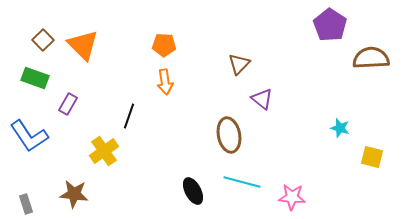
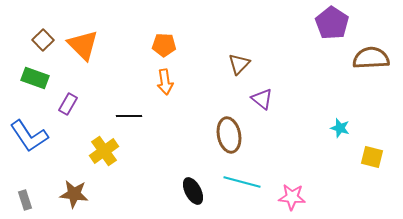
purple pentagon: moved 2 px right, 2 px up
black line: rotated 70 degrees clockwise
gray rectangle: moved 1 px left, 4 px up
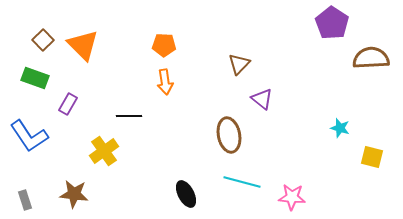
black ellipse: moved 7 px left, 3 px down
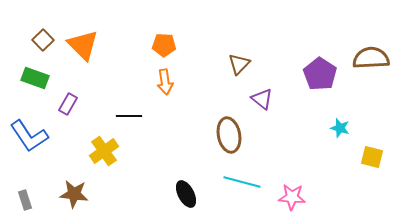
purple pentagon: moved 12 px left, 51 px down
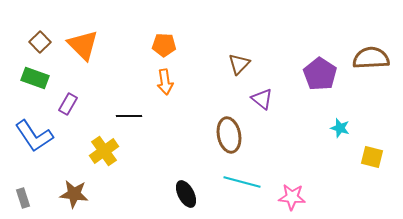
brown square: moved 3 px left, 2 px down
blue L-shape: moved 5 px right
gray rectangle: moved 2 px left, 2 px up
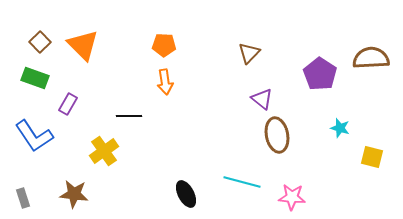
brown triangle: moved 10 px right, 11 px up
brown ellipse: moved 48 px right
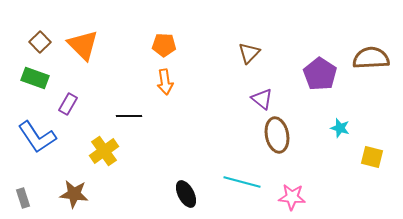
blue L-shape: moved 3 px right, 1 px down
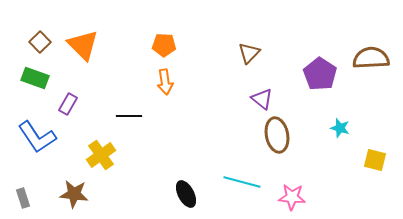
yellow cross: moved 3 px left, 4 px down
yellow square: moved 3 px right, 3 px down
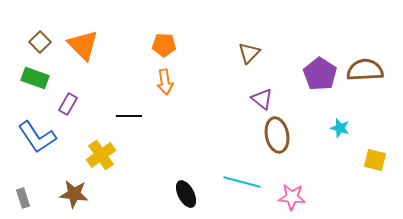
brown semicircle: moved 6 px left, 12 px down
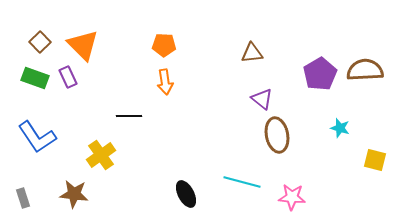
brown triangle: moved 3 px right; rotated 40 degrees clockwise
purple pentagon: rotated 8 degrees clockwise
purple rectangle: moved 27 px up; rotated 55 degrees counterclockwise
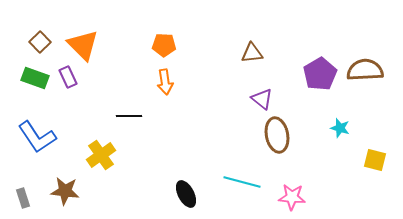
brown star: moved 9 px left, 3 px up
